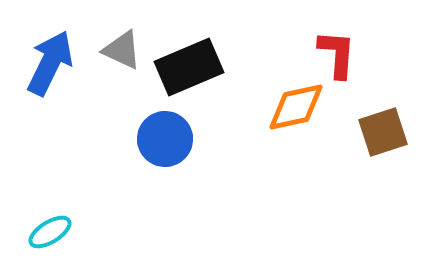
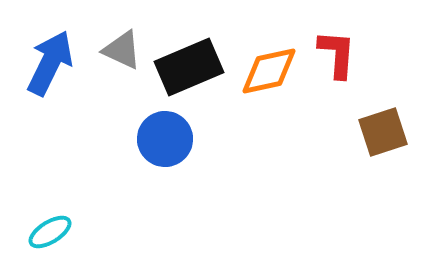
orange diamond: moved 27 px left, 36 px up
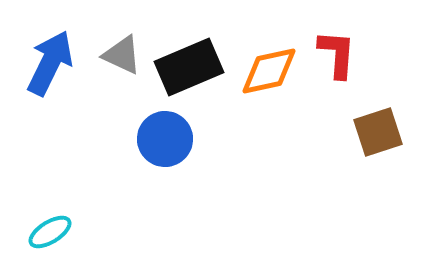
gray triangle: moved 5 px down
brown square: moved 5 px left
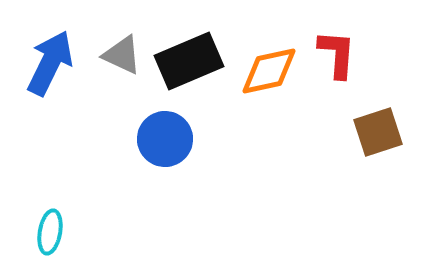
black rectangle: moved 6 px up
cyan ellipse: rotated 48 degrees counterclockwise
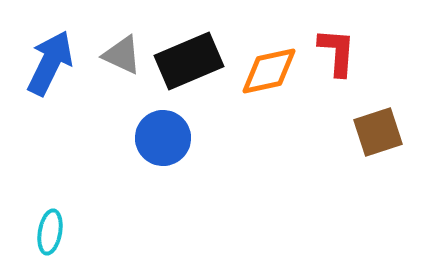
red L-shape: moved 2 px up
blue circle: moved 2 px left, 1 px up
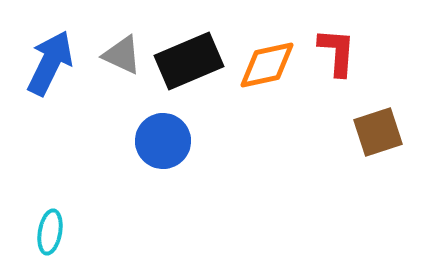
orange diamond: moved 2 px left, 6 px up
blue circle: moved 3 px down
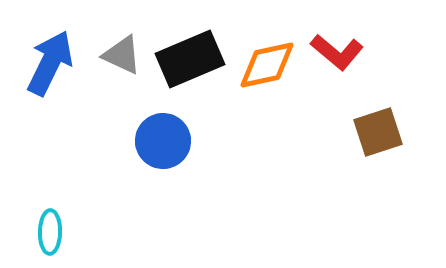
red L-shape: rotated 126 degrees clockwise
black rectangle: moved 1 px right, 2 px up
cyan ellipse: rotated 9 degrees counterclockwise
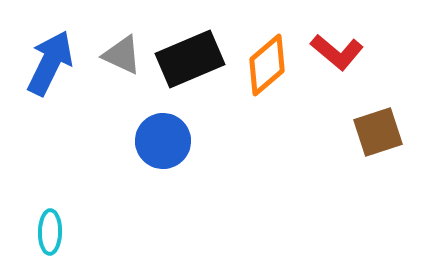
orange diamond: rotated 28 degrees counterclockwise
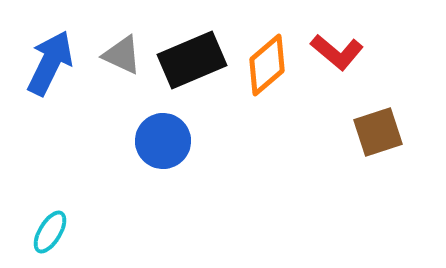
black rectangle: moved 2 px right, 1 px down
cyan ellipse: rotated 30 degrees clockwise
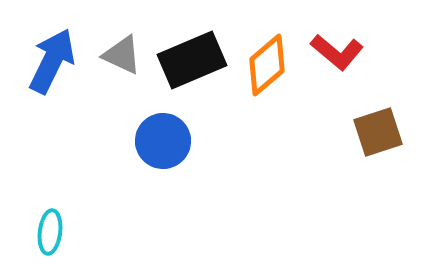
blue arrow: moved 2 px right, 2 px up
cyan ellipse: rotated 24 degrees counterclockwise
